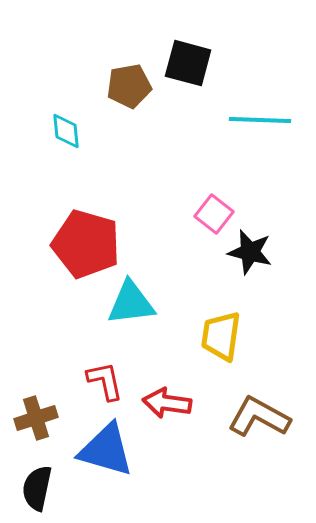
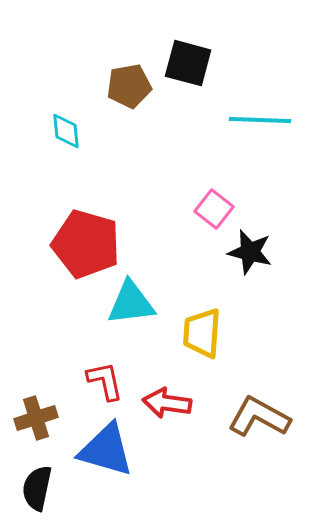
pink square: moved 5 px up
yellow trapezoid: moved 19 px left, 3 px up; rotated 4 degrees counterclockwise
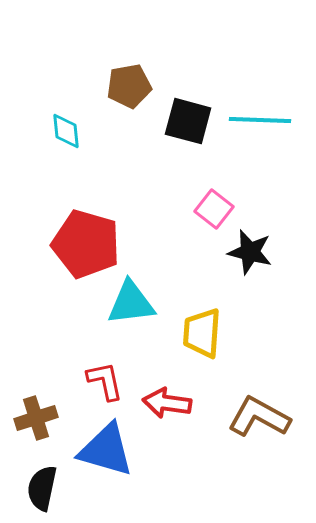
black square: moved 58 px down
black semicircle: moved 5 px right
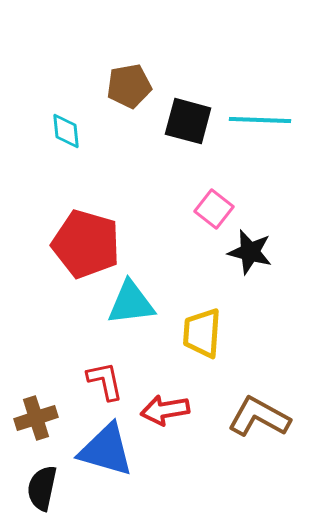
red arrow: moved 2 px left, 7 px down; rotated 18 degrees counterclockwise
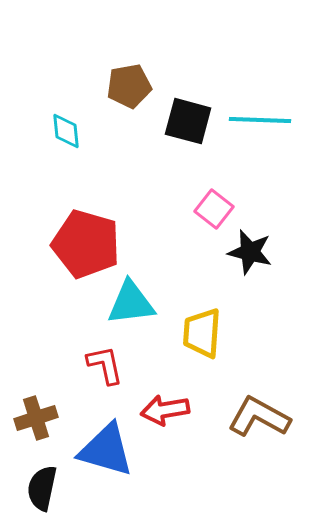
red L-shape: moved 16 px up
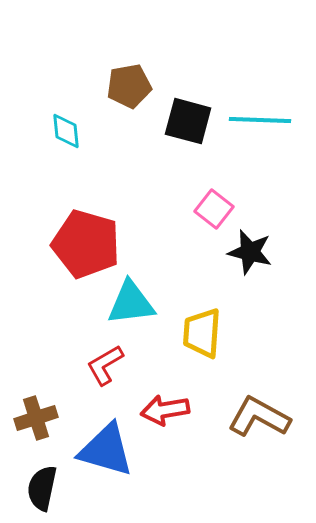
red L-shape: rotated 108 degrees counterclockwise
